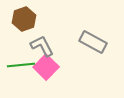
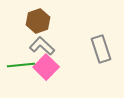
brown hexagon: moved 14 px right, 2 px down
gray rectangle: moved 8 px right, 7 px down; rotated 44 degrees clockwise
gray L-shape: rotated 20 degrees counterclockwise
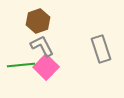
gray L-shape: rotated 20 degrees clockwise
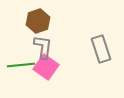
gray L-shape: moved 1 px right, 1 px down; rotated 35 degrees clockwise
pink square: rotated 10 degrees counterclockwise
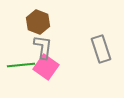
brown hexagon: moved 1 px down; rotated 20 degrees counterclockwise
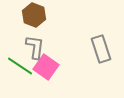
brown hexagon: moved 4 px left, 7 px up
gray L-shape: moved 8 px left
green line: moved 1 px left, 1 px down; rotated 40 degrees clockwise
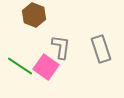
gray L-shape: moved 26 px right
